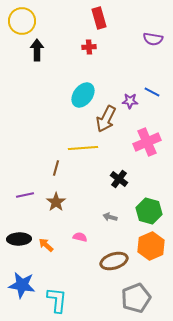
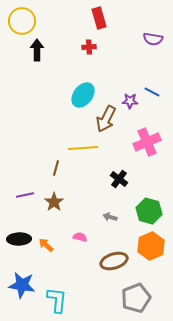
brown star: moved 2 px left
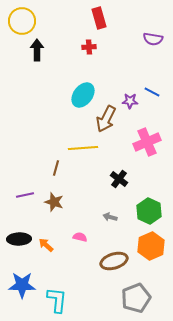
brown star: rotated 18 degrees counterclockwise
green hexagon: rotated 10 degrees clockwise
blue star: rotated 8 degrees counterclockwise
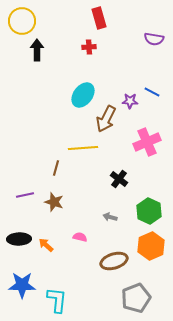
purple semicircle: moved 1 px right
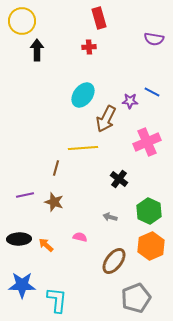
brown ellipse: rotated 36 degrees counterclockwise
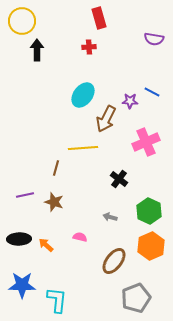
pink cross: moved 1 px left
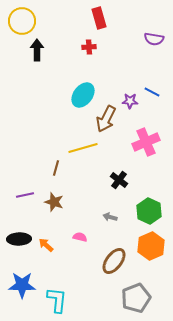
yellow line: rotated 12 degrees counterclockwise
black cross: moved 1 px down
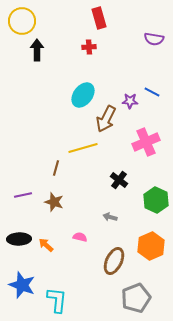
purple line: moved 2 px left
green hexagon: moved 7 px right, 11 px up
brown ellipse: rotated 12 degrees counterclockwise
blue star: rotated 20 degrees clockwise
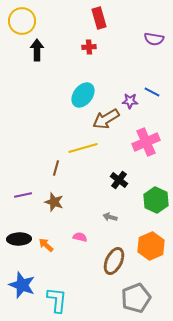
brown arrow: rotated 32 degrees clockwise
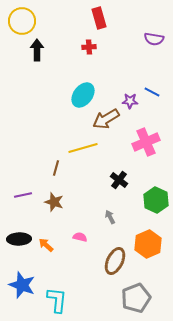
gray arrow: rotated 48 degrees clockwise
orange hexagon: moved 3 px left, 2 px up
brown ellipse: moved 1 px right
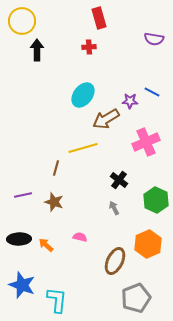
gray arrow: moved 4 px right, 9 px up
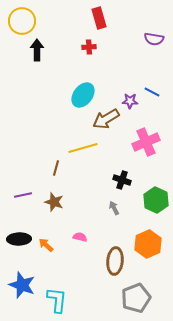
black cross: moved 3 px right; rotated 18 degrees counterclockwise
brown ellipse: rotated 20 degrees counterclockwise
